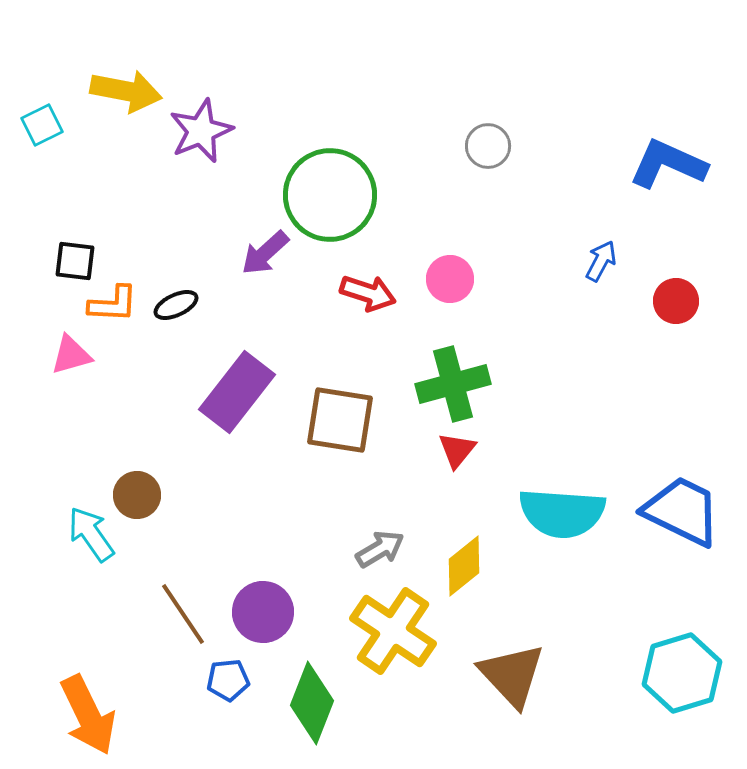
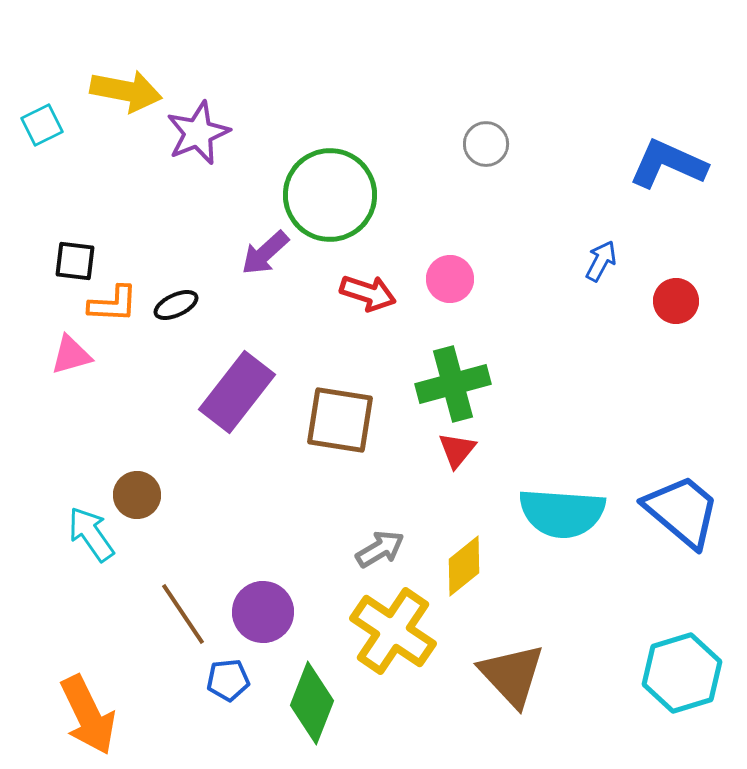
purple star: moved 3 px left, 2 px down
gray circle: moved 2 px left, 2 px up
blue trapezoid: rotated 14 degrees clockwise
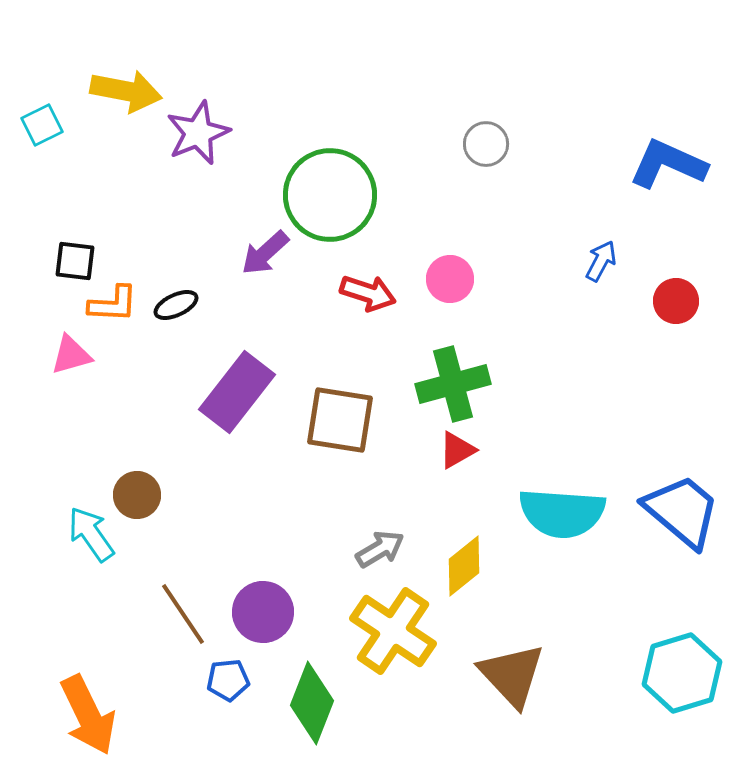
red triangle: rotated 21 degrees clockwise
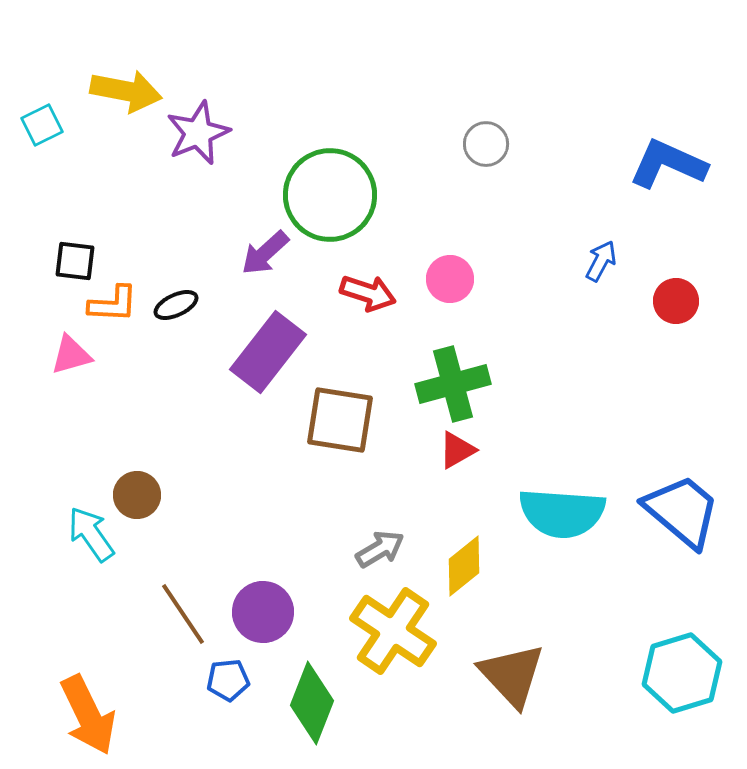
purple rectangle: moved 31 px right, 40 px up
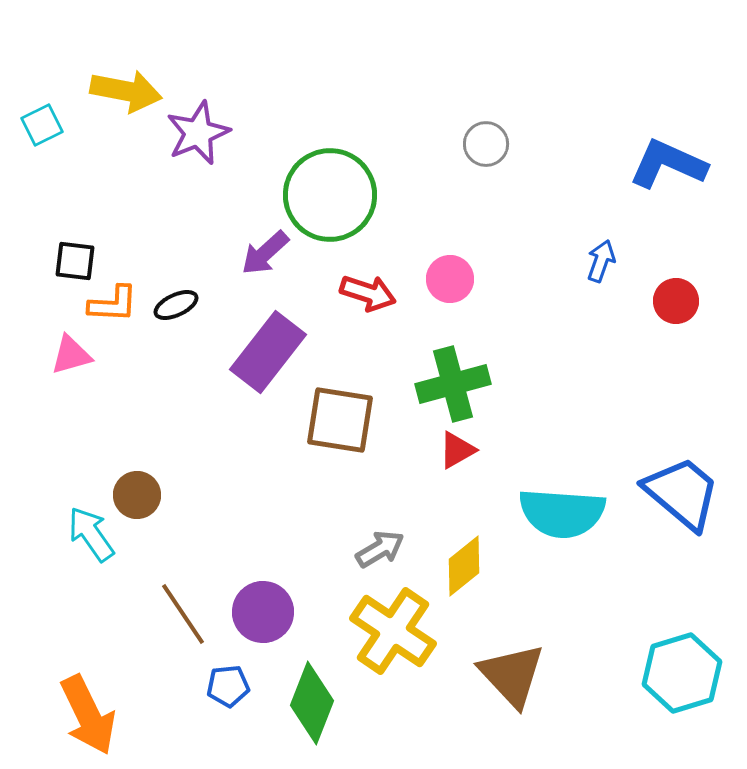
blue arrow: rotated 9 degrees counterclockwise
blue trapezoid: moved 18 px up
blue pentagon: moved 6 px down
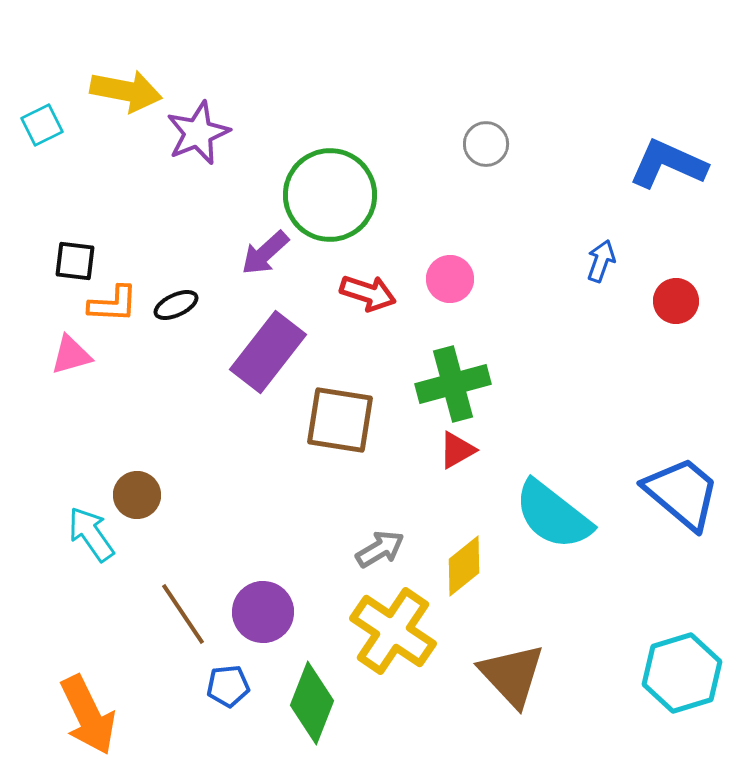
cyan semicircle: moved 9 px left, 2 px down; rotated 34 degrees clockwise
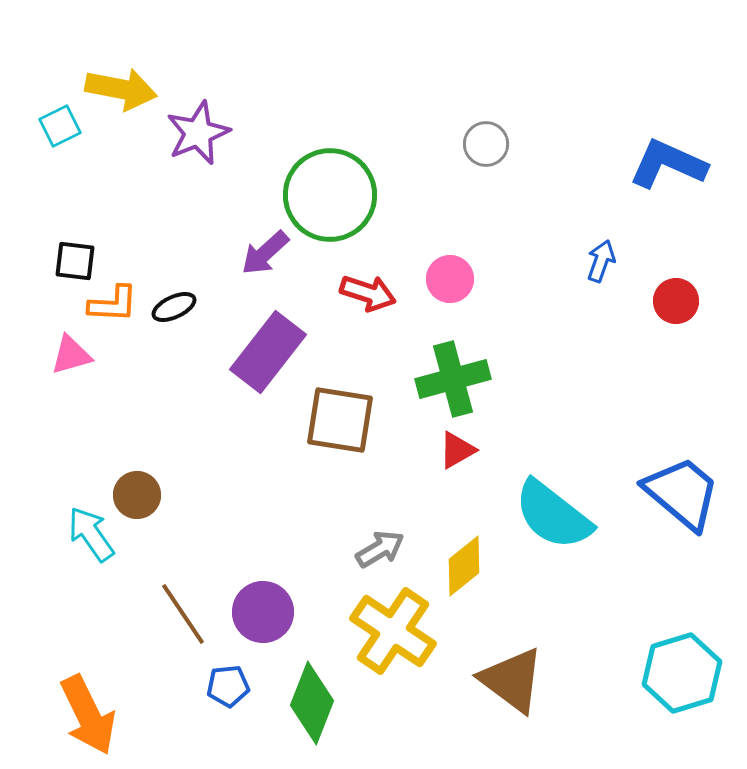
yellow arrow: moved 5 px left, 2 px up
cyan square: moved 18 px right, 1 px down
black ellipse: moved 2 px left, 2 px down
green cross: moved 5 px up
brown triangle: moved 5 px down; rotated 10 degrees counterclockwise
